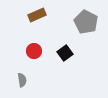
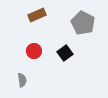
gray pentagon: moved 3 px left, 1 px down
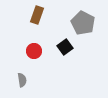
brown rectangle: rotated 48 degrees counterclockwise
black square: moved 6 px up
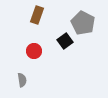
black square: moved 6 px up
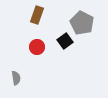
gray pentagon: moved 1 px left
red circle: moved 3 px right, 4 px up
gray semicircle: moved 6 px left, 2 px up
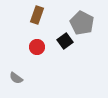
gray semicircle: rotated 136 degrees clockwise
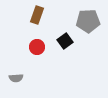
gray pentagon: moved 6 px right, 2 px up; rotated 30 degrees counterclockwise
gray semicircle: rotated 40 degrees counterclockwise
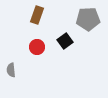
gray pentagon: moved 2 px up
gray semicircle: moved 5 px left, 8 px up; rotated 88 degrees clockwise
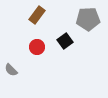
brown rectangle: rotated 18 degrees clockwise
gray semicircle: rotated 40 degrees counterclockwise
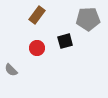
black square: rotated 21 degrees clockwise
red circle: moved 1 px down
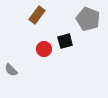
gray pentagon: rotated 25 degrees clockwise
red circle: moved 7 px right, 1 px down
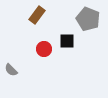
black square: moved 2 px right; rotated 14 degrees clockwise
